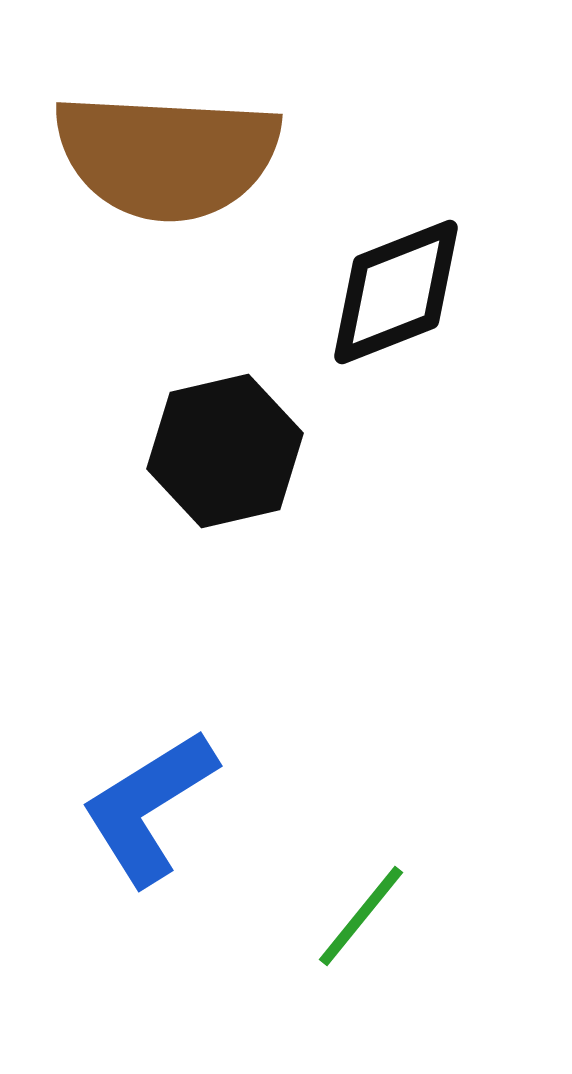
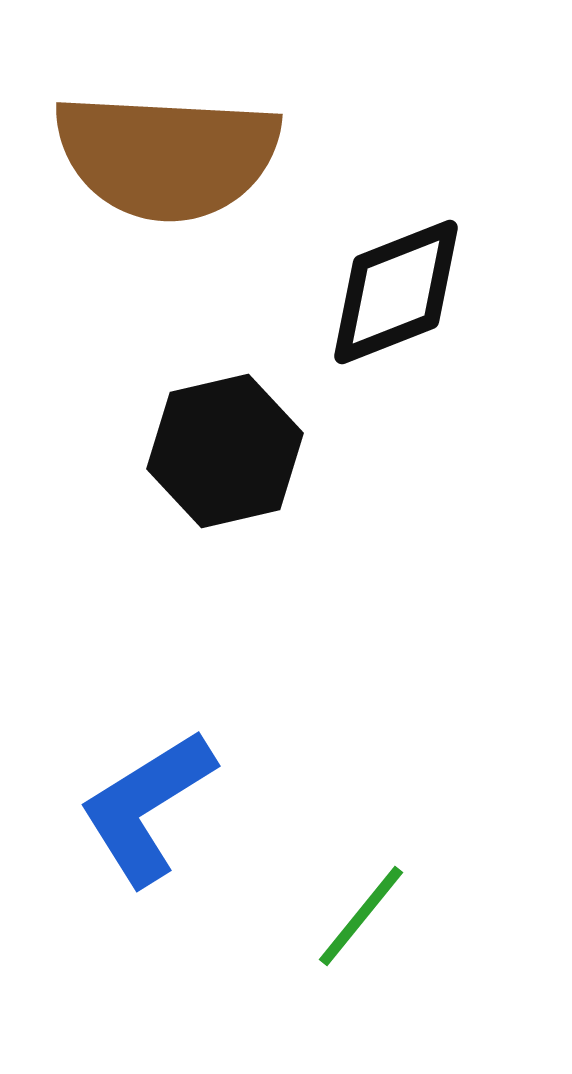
blue L-shape: moved 2 px left
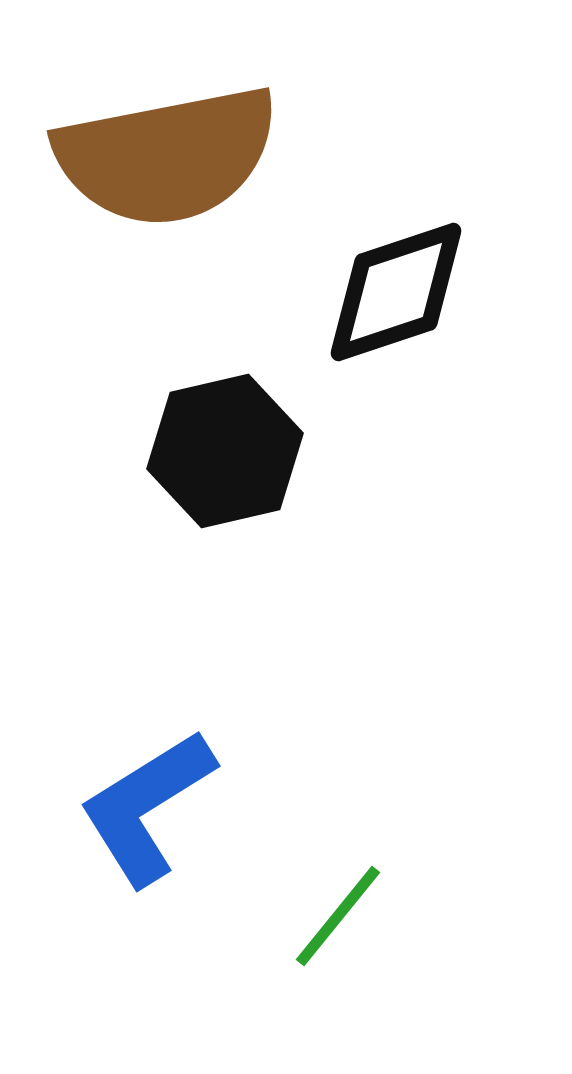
brown semicircle: rotated 14 degrees counterclockwise
black diamond: rotated 3 degrees clockwise
green line: moved 23 px left
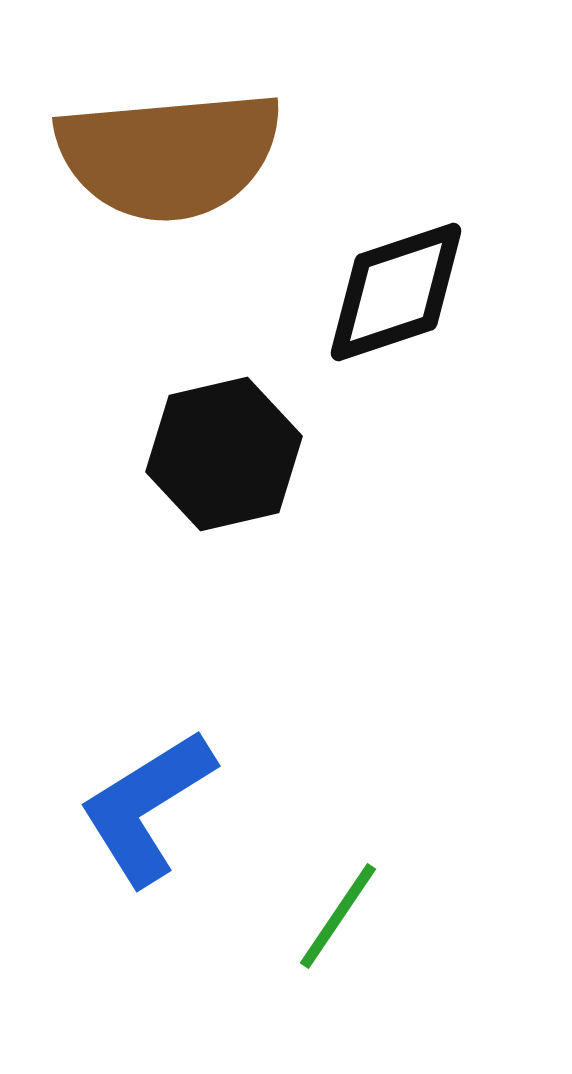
brown semicircle: moved 2 px right, 1 px up; rotated 6 degrees clockwise
black hexagon: moved 1 px left, 3 px down
green line: rotated 5 degrees counterclockwise
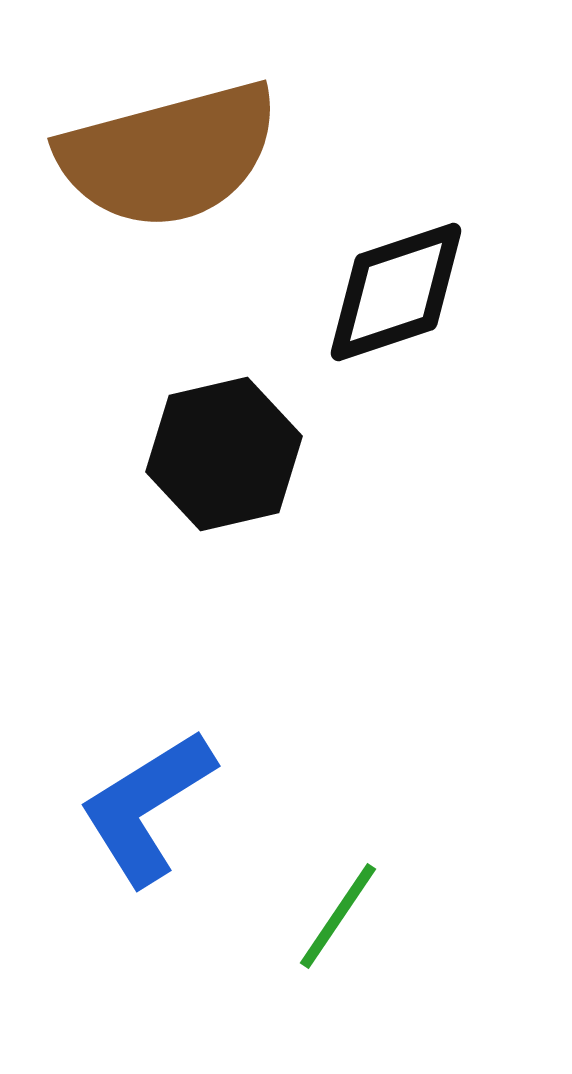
brown semicircle: rotated 10 degrees counterclockwise
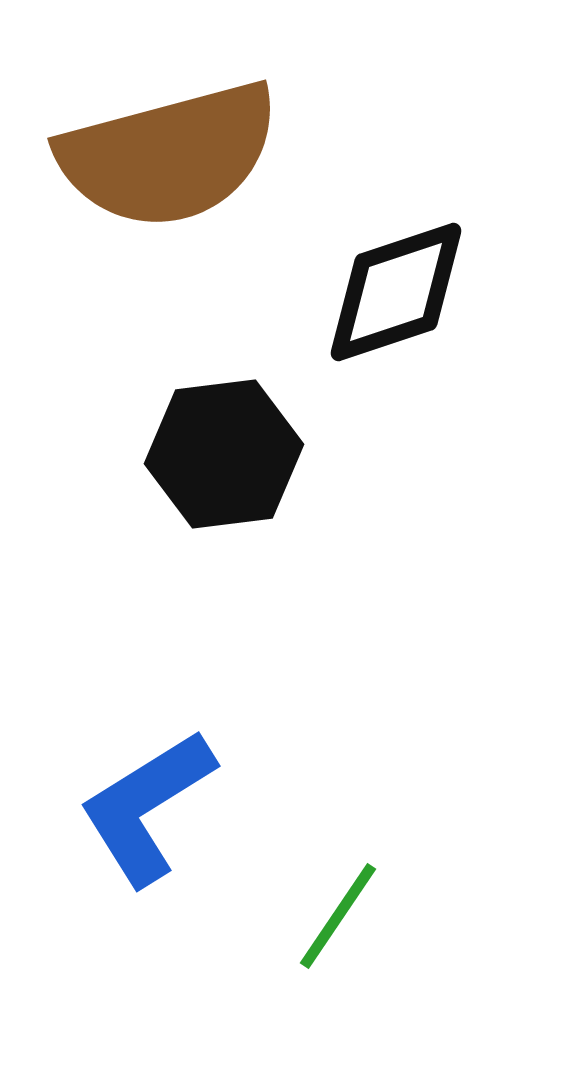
black hexagon: rotated 6 degrees clockwise
